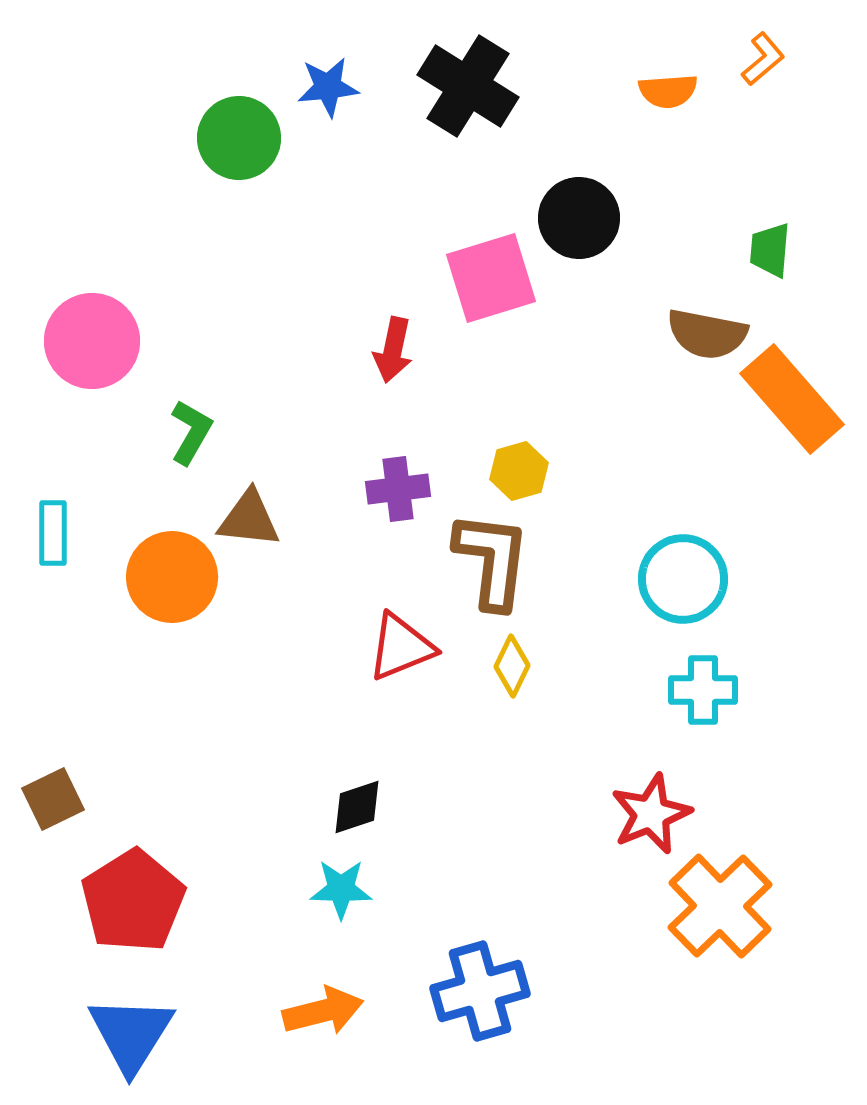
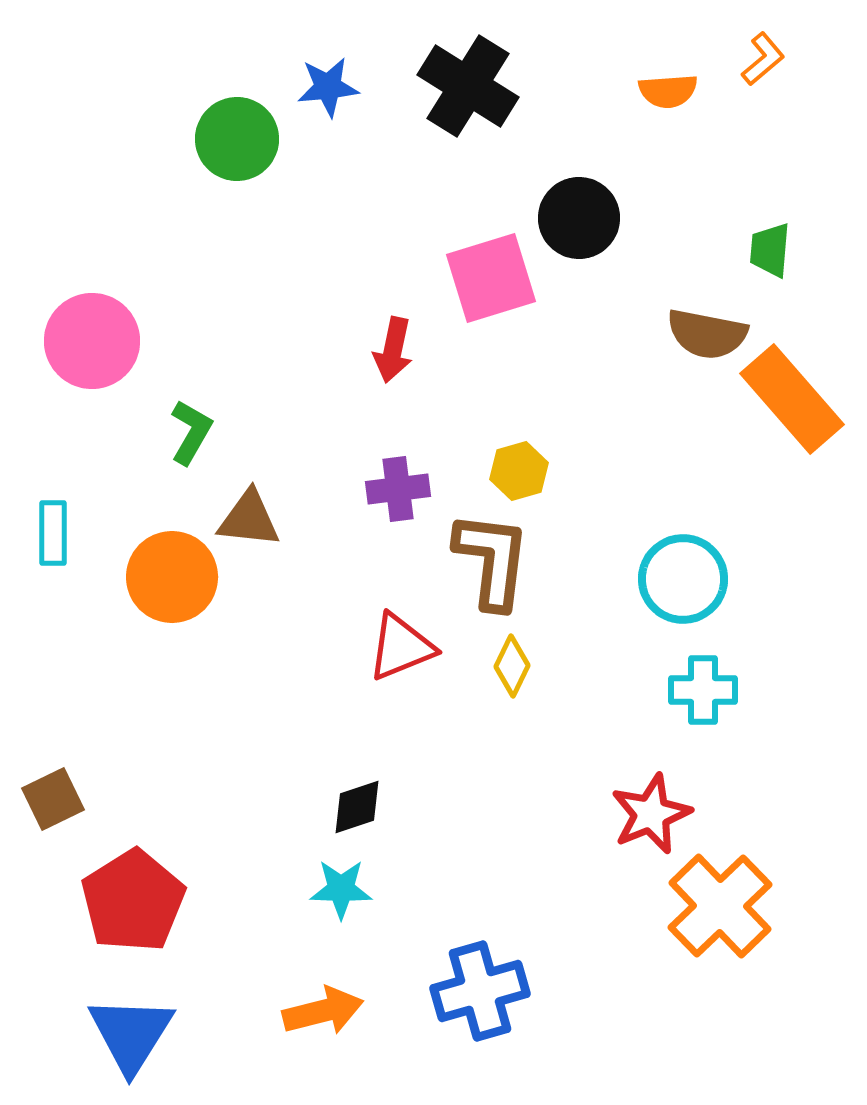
green circle: moved 2 px left, 1 px down
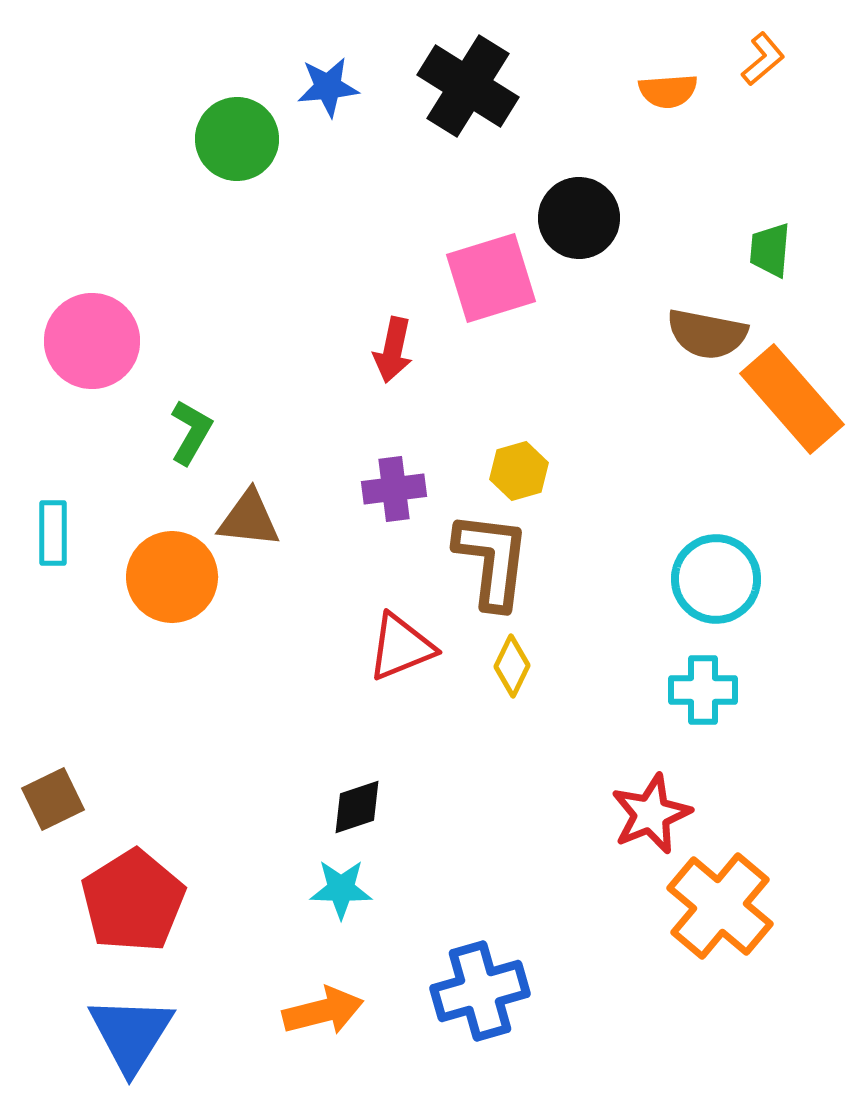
purple cross: moved 4 px left
cyan circle: moved 33 px right
orange cross: rotated 6 degrees counterclockwise
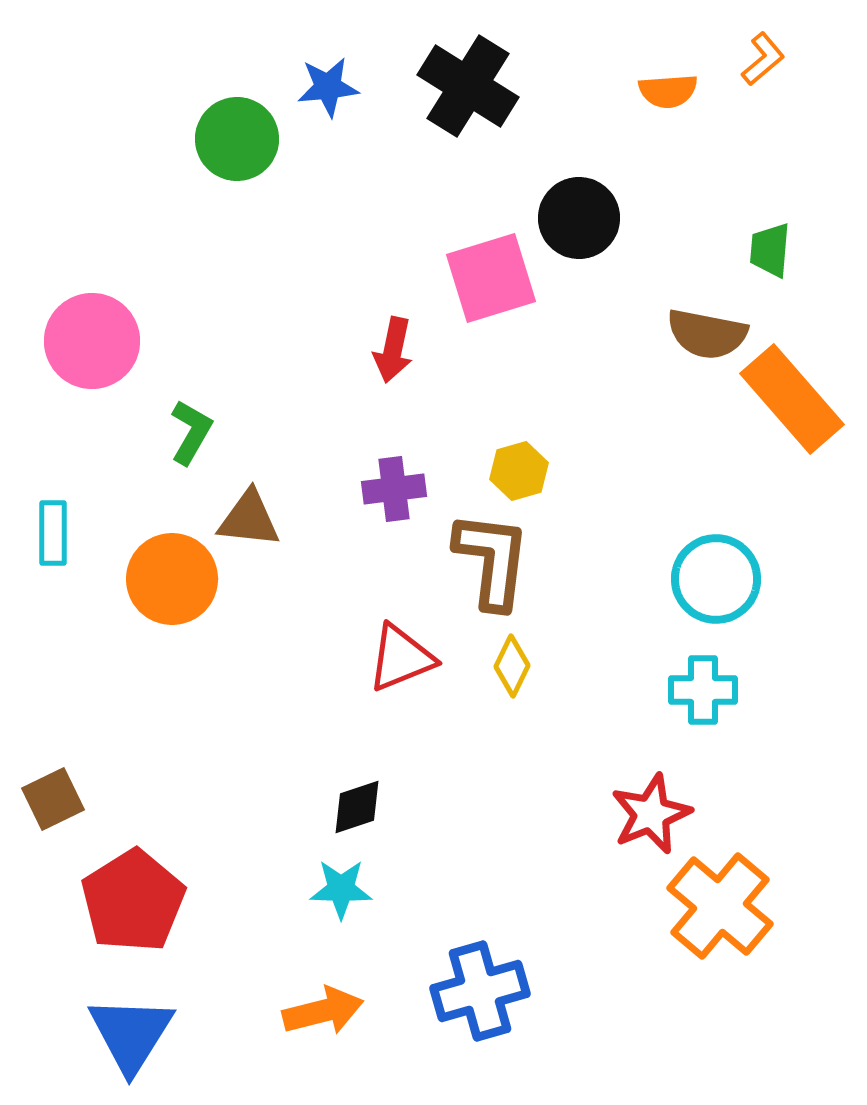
orange circle: moved 2 px down
red triangle: moved 11 px down
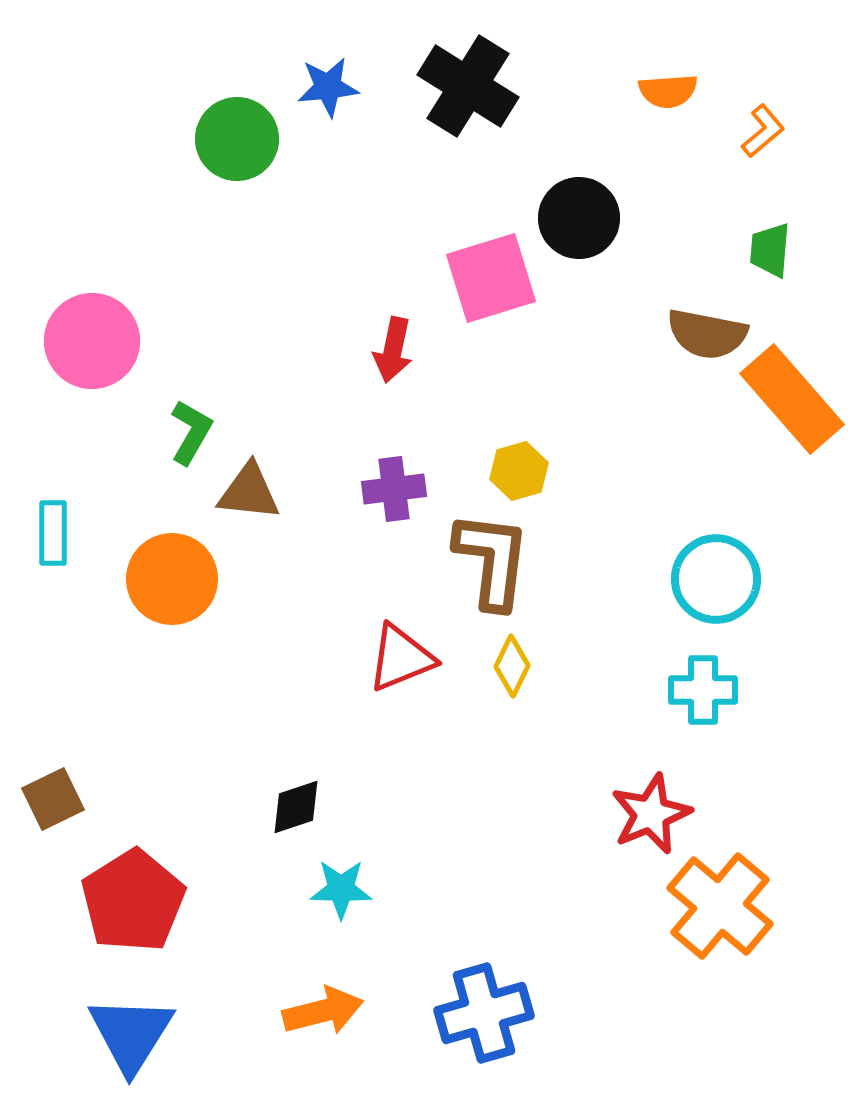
orange L-shape: moved 72 px down
brown triangle: moved 27 px up
black diamond: moved 61 px left
blue cross: moved 4 px right, 22 px down
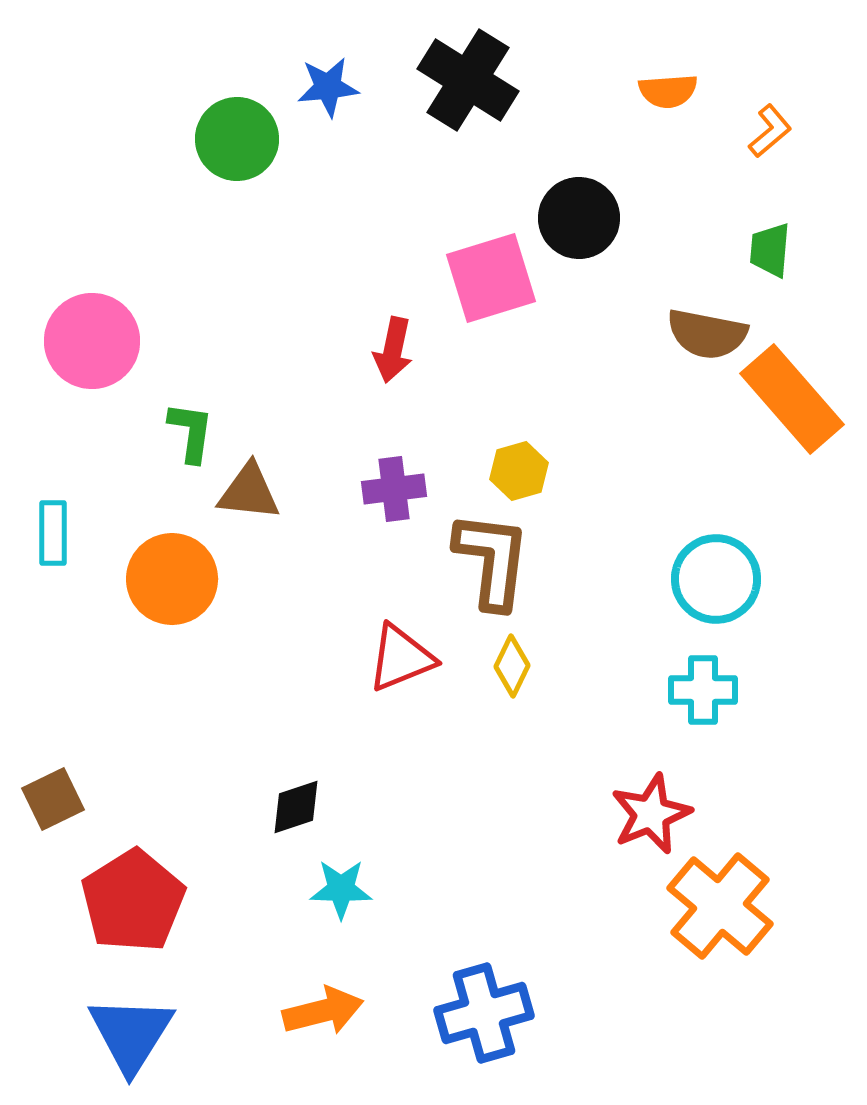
black cross: moved 6 px up
orange L-shape: moved 7 px right
green L-shape: rotated 22 degrees counterclockwise
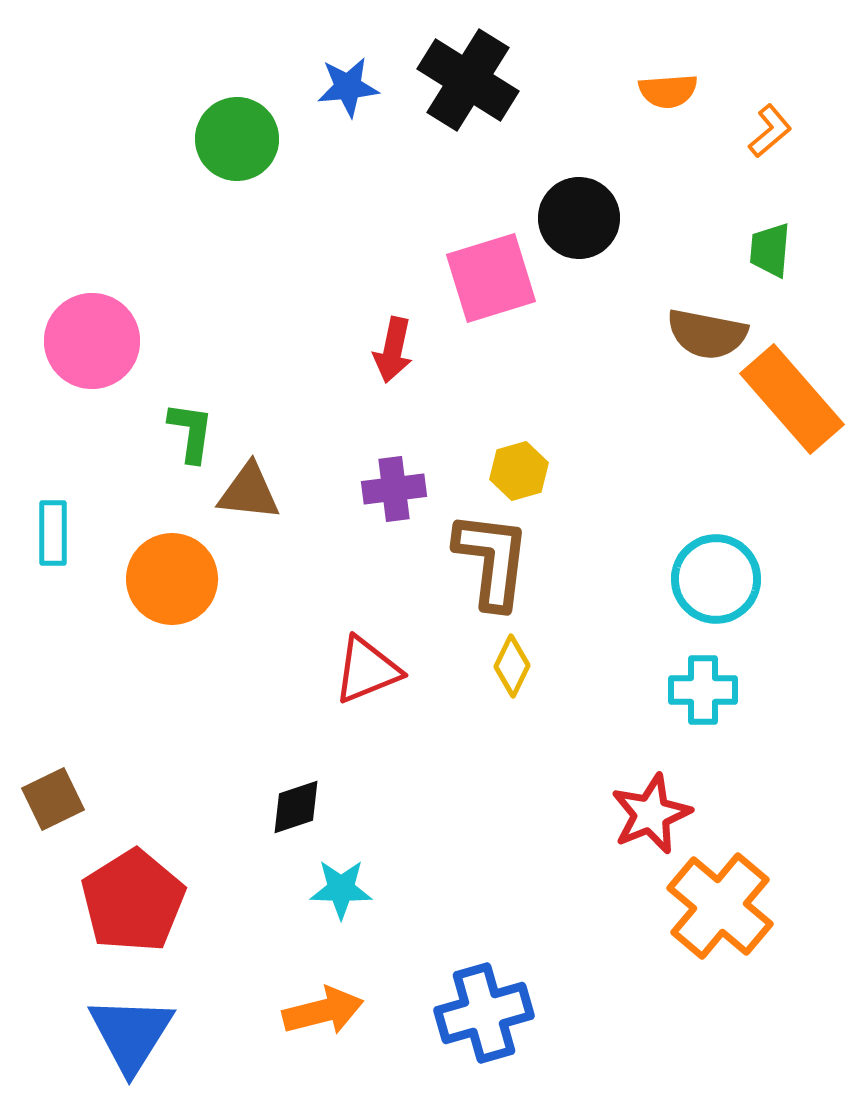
blue star: moved 20 px right
red triangle: moved 34 px left, 12 px down
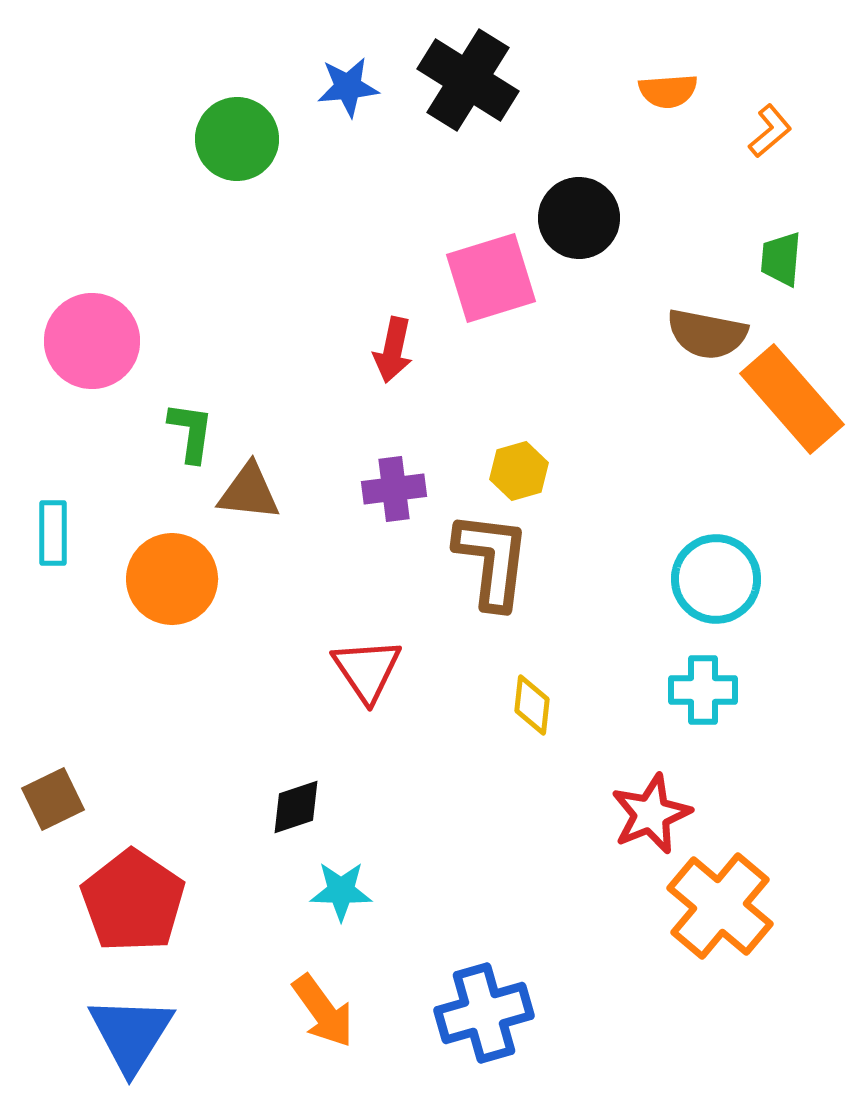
green trapezoid: moved 11 px right, 9 px down
yellow diamond: moved 20 px right, 39 px down; rotated 20 degrees counterclockwise
red triangle: rotated 42 degrees counterclockwise
cyan star: moved 2 px down
red pentagon: rotated 6 degrees counterclockwise
orange arrow: rotated 68 degrees clockwise
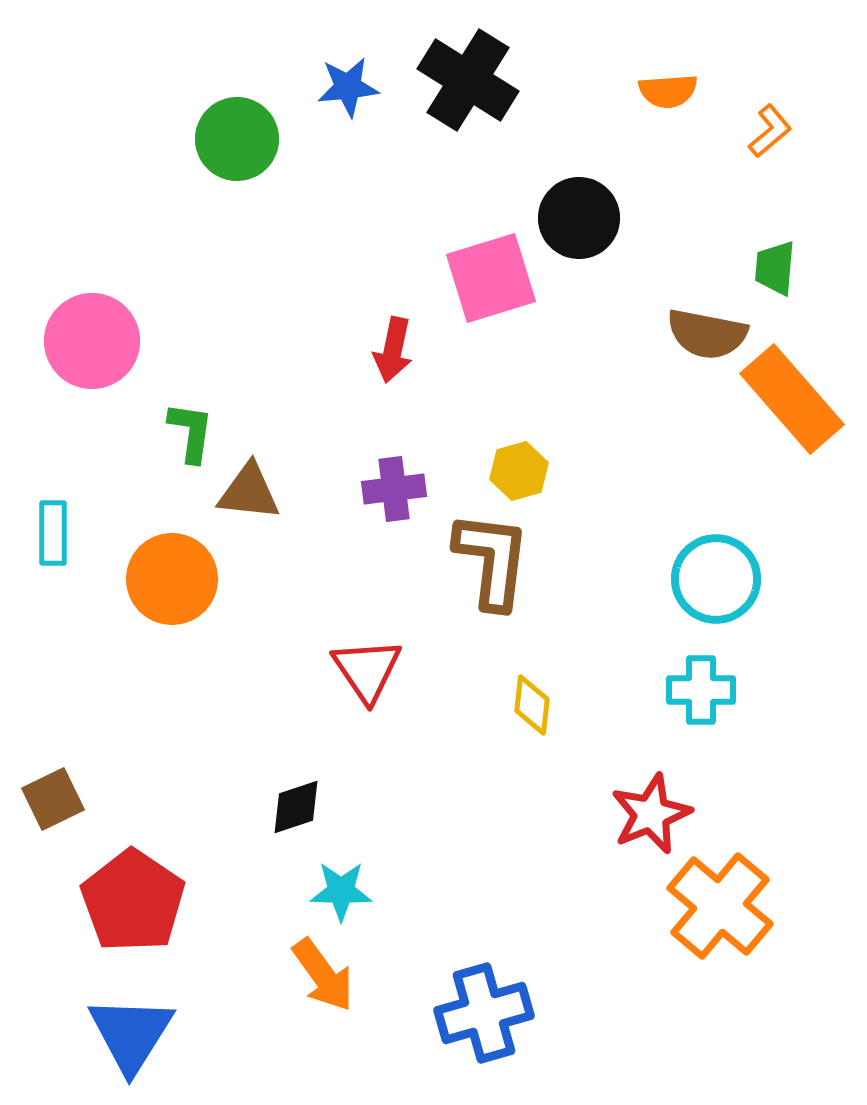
green trapezoid: moved 6 px left, 9 px down
cyan cross: moved 2 px left
orange arrow: moved 36 px up
